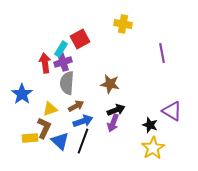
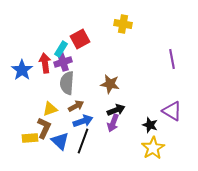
purple line: moved 10 px right, 6 px down
blue star: moved 24 px up
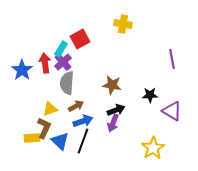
purple cross: rotated 24 degrees counterclockwise
brown star: moved 2 px right, 1 px down
black star: moved 30 px up; rotated 21 degrees counterclockwise
yellow rectangle: moved 2 px right
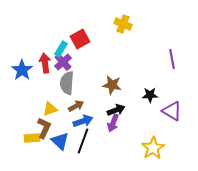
yellow cross: rotated 12 degrees clockwise
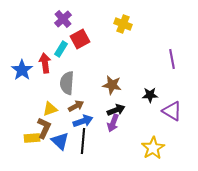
purple cross: moved 43 px up
black line: rotated 15 degrees counterclockwise
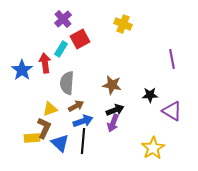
black arrow: moved 1 px left
blue triangle: moved 2 px down
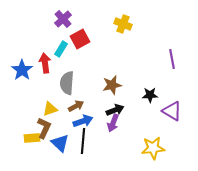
brown star: rotated 24 degrees counterclockwise
yellow star: rotated 25 degrees clockwise
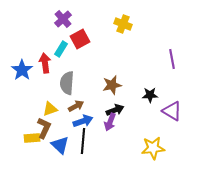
purple arrow: moved 3 px left, 1 px up
blue triangle: moved 2 px down
